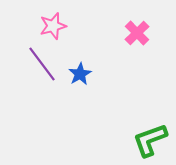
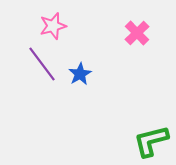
green L-shape: moved 1 px right, 1 px down; rotated 6 degrees clockwise
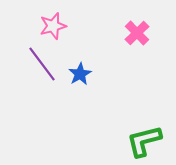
green L-shape: moved 7 px left
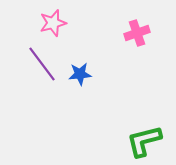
pink star: moved 3 px up
pink cross: rotated 25 degrees clockwise
blue star: rotated 25 degrees clockwise
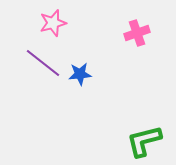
purple line: moved 1 px right, 1 px up; rotated 15 degrees counterclockwise
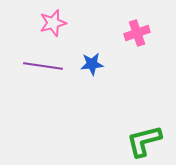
purple line: moved 3 px down; rotated 30 degrees counterclockwise
blue star: moved 12 px right, 10 px up
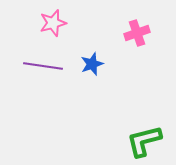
blue star: rotated 15 degrees counterclockwise
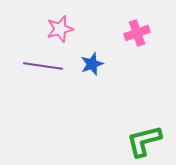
pink star: moved 7 px right, 6 px down
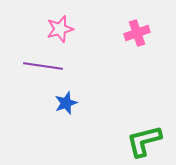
blue star: moved 26 px left, 39 px down
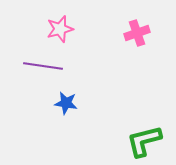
blue star: rotated 30 degrees clockwise
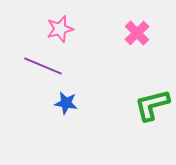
pink cross: rotated 25 degrees counterclockwise
purple line: rotated 15 degrees clockwise
green L-shape: moved 8 px right, 36 px up
